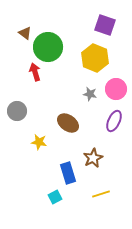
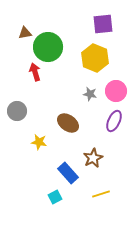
purple square: moved 2 px left, 1 px up; rotated 25 degrees counterclockwise
brown triangle: rotated 48 degrees counterclockwise
pink circle: moved 2 px down
blue rectangle: rotated 25 degrees counterclockwise
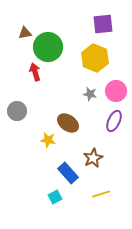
yellow star: moved 9 px right, 2 px up
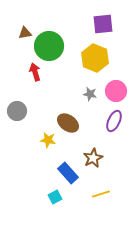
green circle: moved 1 px right, 1 px up
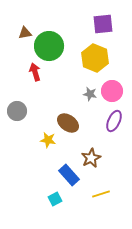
pink circle: moved 4 px left
brown star: moved 2 px left
blue rectangle: moved 1 px right, 2 px down
cyan square: moved 2 px down
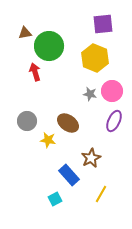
gray circle: moved 10 px right, 10 px down
yellow line: rotated 42 degrees counterclockwise
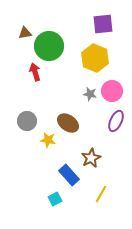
purple ellipse: moved 2 px right
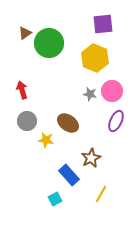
brown triangle: rotated 24 degrees counterclockwise
green circle: moved 3 px up
red arrow: moved 13 px left, 18 px down
yellow star: moved 2 px left
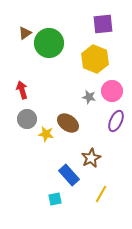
yellow hexagon: moved 1 px down
gray star: moved 1 px left, 3 px down
gray circle: moved 2 px up
yellow star: moved 6 px up
cyan square: rotated 16 degrees clockwise
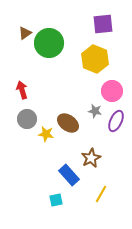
gray star: moved 6 px right, 14 px down
cyan square: moved 1 px right, 1 px down
